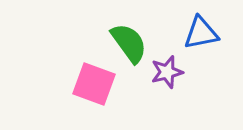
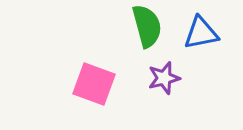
green semicircle: moved 18 px right, 17 px up; rotated 21 degrees clockwise
purple star: moved 3 px left, 6 px down
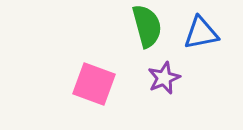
purple star: rotated 8 degrees counterclockwise
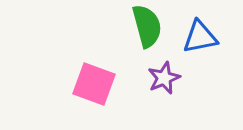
blue triangle: moved 1 px left, 4 px down
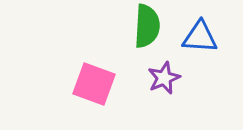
green semicircle: rotated 18 degrees clockwise
blue triangle: rotated 15 degrees clockwise
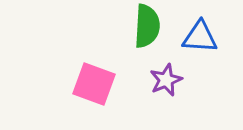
purple star: moved 2 px right, 2 px down
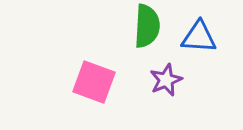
blue triangle: moved 1 px left
pink square: moved 2 px up
